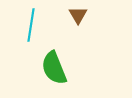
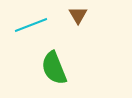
cyan line: rotated 60 degrees clockwise
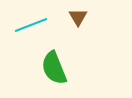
brown triangle: moved 2 px down
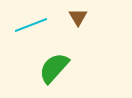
green semicircle: rotated 64 degrees clockwise
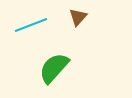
brown triangle: rotated 12 degrees clockwise
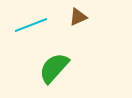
brown triangle: rotated 24 degrees clockwise
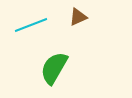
green semicircle: rotated 12 degrees counterclockwise
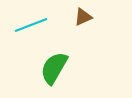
brown triangle: moved 5 px right
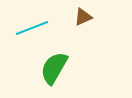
cyan line: moved 1 px right, 3 px down
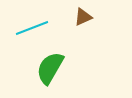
green semicircle: moved 4 px left
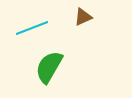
green semicircle: moved 1 px left, 1 px up
